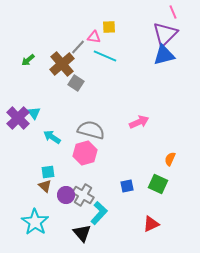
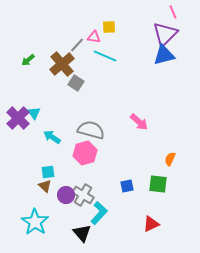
gray line: moved 1 px left, 2 px up
pink arrow: rotated 66 degrees clockwise
green square: rotated 18 degrees counterclockwise
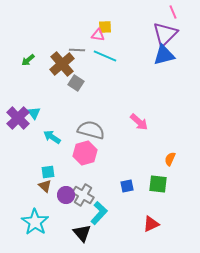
yellow square: moved 4 px left
pink triangle: moved 4 px right, 2 px up
gray line: moved 5 px down; rotated 49 degrees clockwise
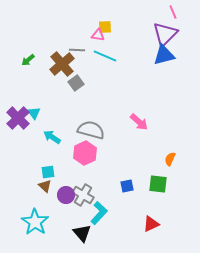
gray square: rotated 21 degrees clockwise
pink hexagon: rotated 10 degrees counterclockwise
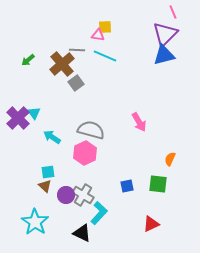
pink arrow: rotated 18 degrees clockwise
black triangle: rotated 24 degrees counterclockwise
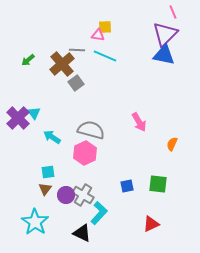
blue triangle: rotated 25 degrees clockwise
orange semicircle: moved 2 px right, 15 px up
brown triangle: moved 3 px down; rotated 24 degrees clockwise
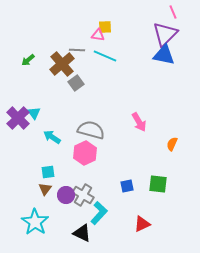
red triangle: moved 9 px left
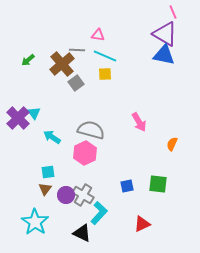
yellow square: moved 47 px down
purple triangle: rotated 44 degrees counterclockwise
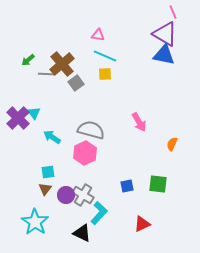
gray line: moved 31 px left, 24 px down
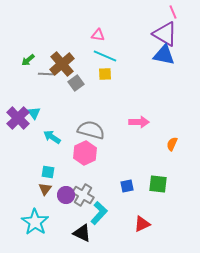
pink arrow: rotated 60 degrees counterclockwise
cyan square: rotated 16 degrees clockwise
